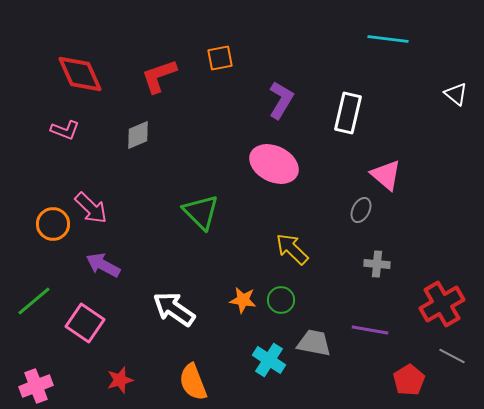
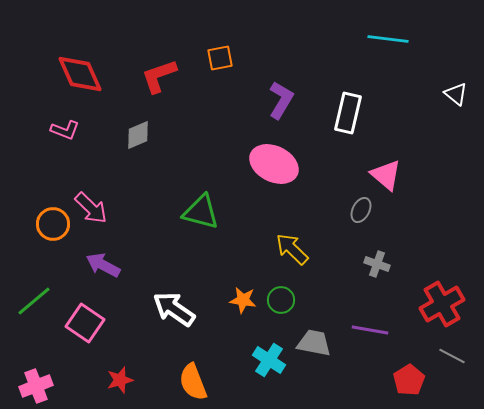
green triangle: rotated 30 degrees counterclockwise
gray cross: rotated 15 degrees clockwise
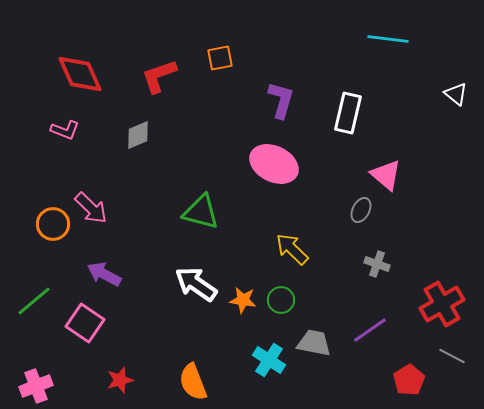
purple L-shape: rotated 15 degrees counterclockwise
purple arrow: moved 1 px right, 9 px down
white arrow: moved 22 px right, 25 px up
purple line: rotated 45 degrees counterclockwise
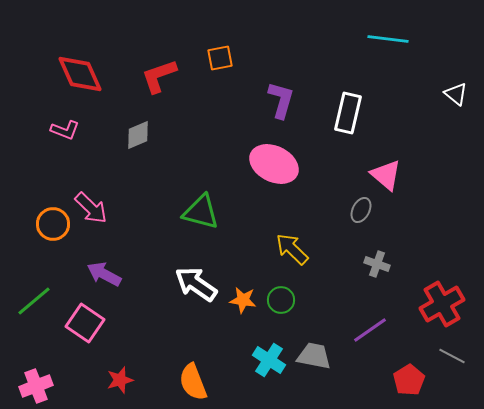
gray trapezoid: moved 13 px down
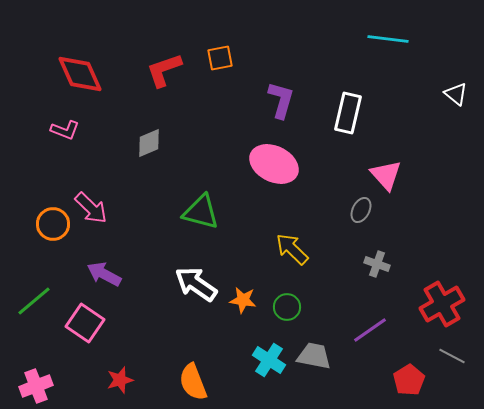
red L-shape: moved 5 px right, 6 px up
gray diamond: moved 11 px right, 8 px down
pink triangle: rotated 8 degrees clockwise
green circle: moved 6 px right, 7 px down
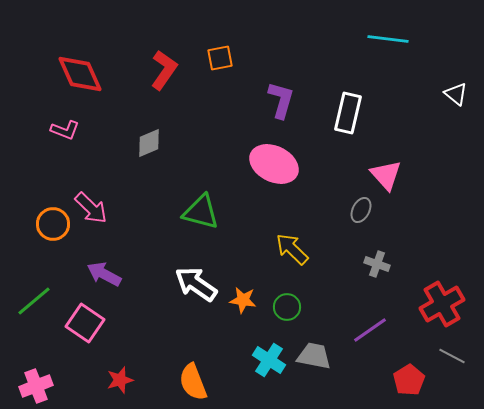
red L-shape: rotated 144 degrees clockwise
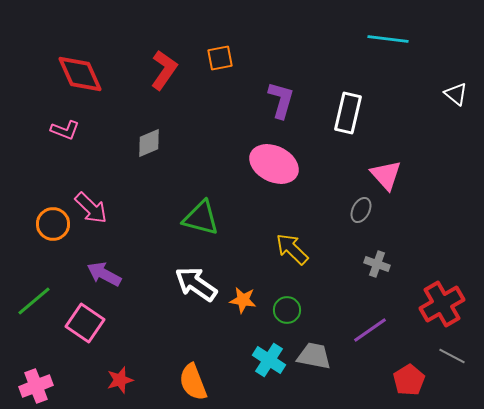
green triangle: moved 6 px down
green circle: moved 3 px down
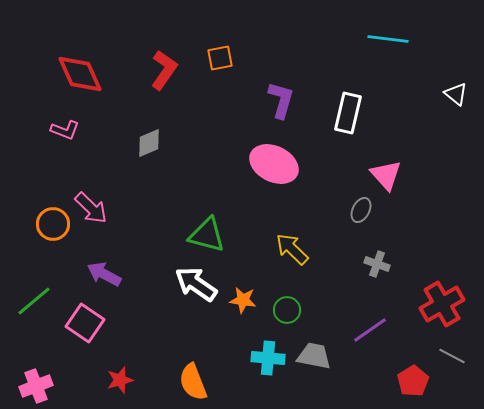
green triangle: moved 6 px right, 17 px down
cyan cross: moved 1 px left, 2 px up; rotated 28 degrees counterclockwise
red pentagon: moved 4 px right, 1 px down
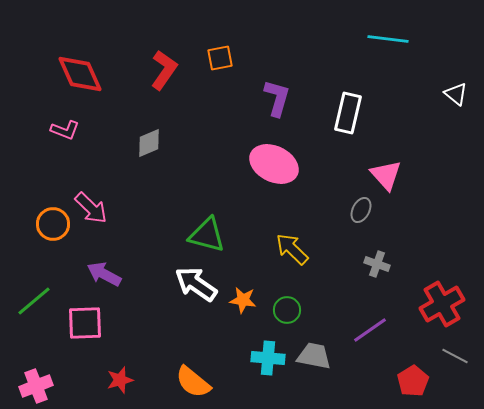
purple L-shape: moved 4 px left, 2 px up
pink square: rotated 36 degrees counterclockwise
gray line: moved 3 px right
orange semicircle: rotated 30 degrees counterclockwise
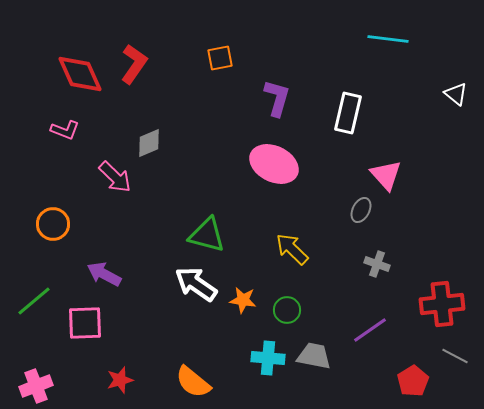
red L-shape: moved 30 px left, 6 px up
pink arrow: moved 24 px right, 31 px up
red cross: rotated 24 degrees clockwise
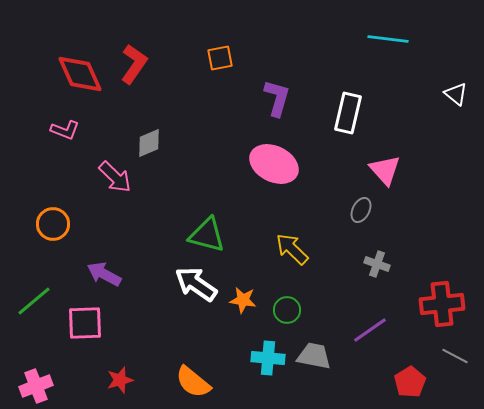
pink triangle: moved 1 px left, 5 px up
red pentagon: moved 3 px left, 1 px down
